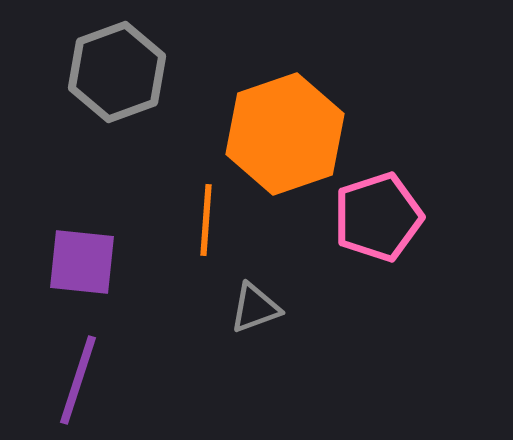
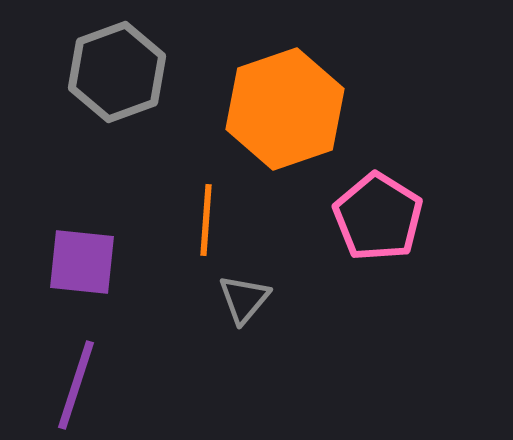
orange hexagon: moved 25 px up
pink pentagon: rotated 22 degrees counterclockwise
gray triangle: moved 11 px left, 9 px up; rotated 30 degrees counterclockwise
purple line: moved 2 px left, 5 px down
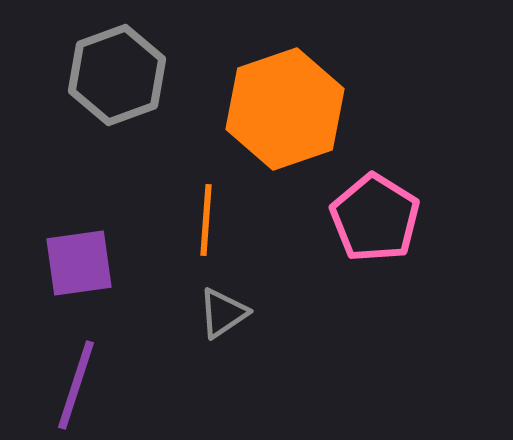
gray hexagon: moved 3 px down
pink pentagon: moved 3 px left, 1 px down
purple square: moved 3 px left, 1 px down; rotated 14 degrees counterclockwise
gray triangle: moved 21 px left, 14 px down; rotated 16 degrees clockwise
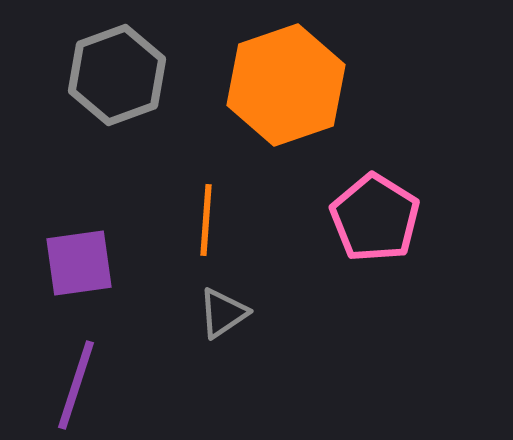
orange hexagon: moved 1 px right, 24 px up
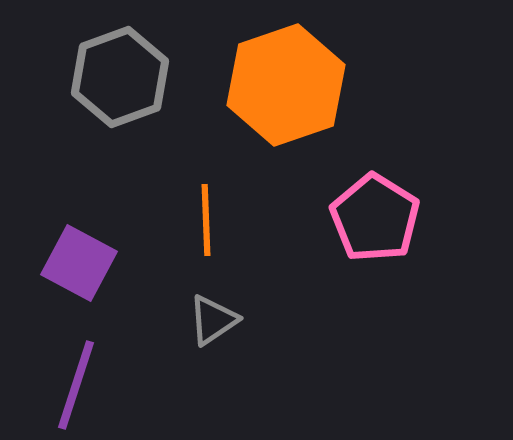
gray hexagon: moved 3 px right, 2 px down
orange line: rotated 6 degrees counterclockwise
purple square: rotated 36 degrees clockwise
gray triangle: moved 10 px left, 7 px down
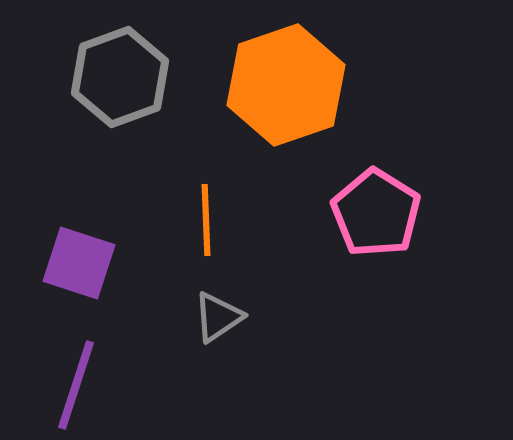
pink pentagon: moved 1 px right, 5 px up
purple square: rotated 10 degrees counterclockwise
gray triangle: moved 5 px right, 3 px up
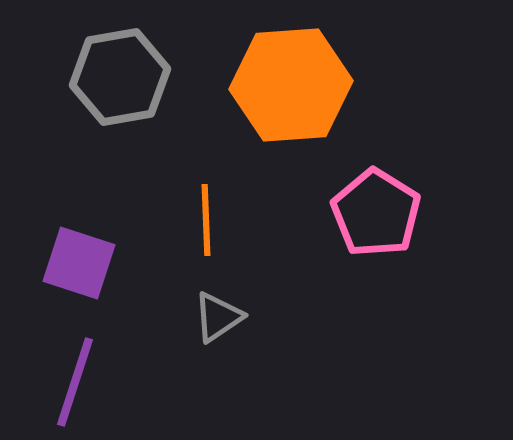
gray hexagon: rotated 10 degrees clockwise
orange hexagon: moved 5 px right; rotated 15 degrees clockwise
purple line: moved 1 px left, 3 px up
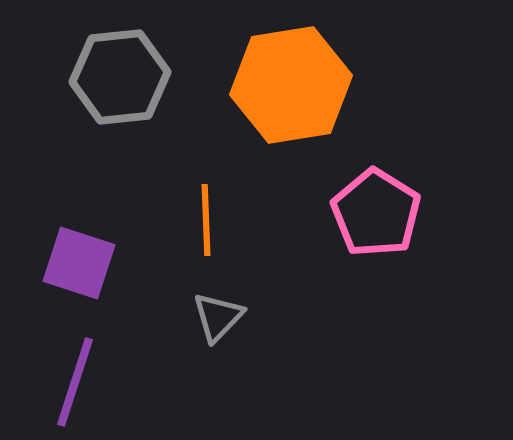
gray hexagon: rotated 4 degrees clockwise
orange hexagon: rotated 5 degrees counterclockwise
gray triangle: rotated 12 degrees counterclockwise
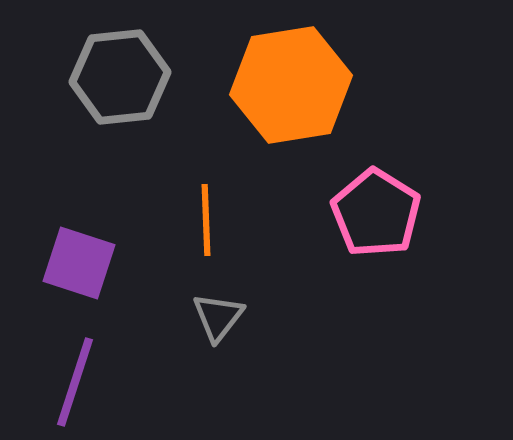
gray triangle: rotated 6 degrees counterclockwise
